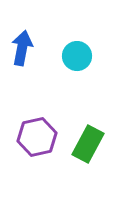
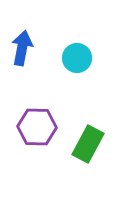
cyan circle: moved 2 px down
purple hexagon: moved 10 px up; rotated 15 degrees clockwise
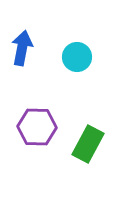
cyan circle: moved 1 px up
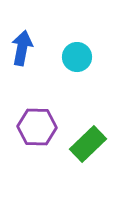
green rectangle: rotated 18 degrees clockwise
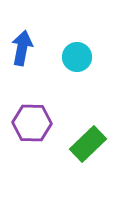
purple hexagon: moved 5 px left, 4 px up
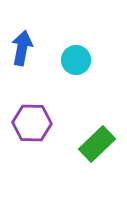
cyan circle: moved 1 px left, 3 px down
green rectangle: moved 9 px right
